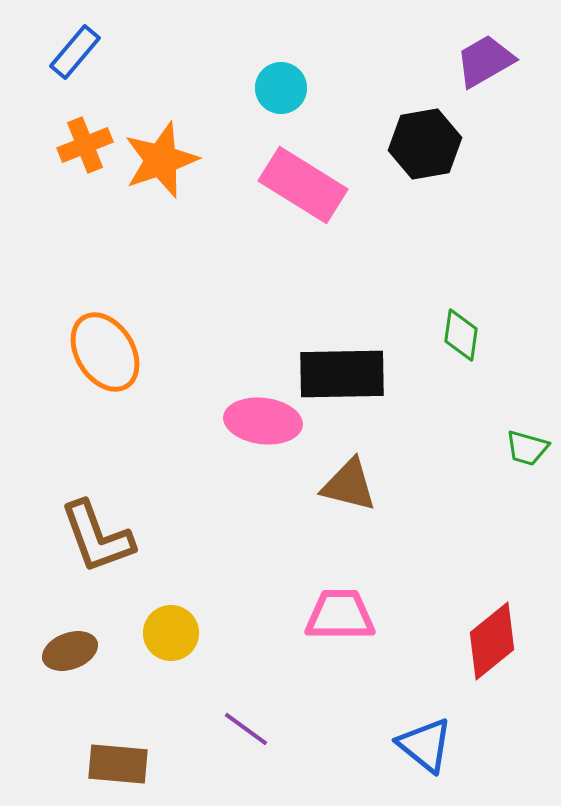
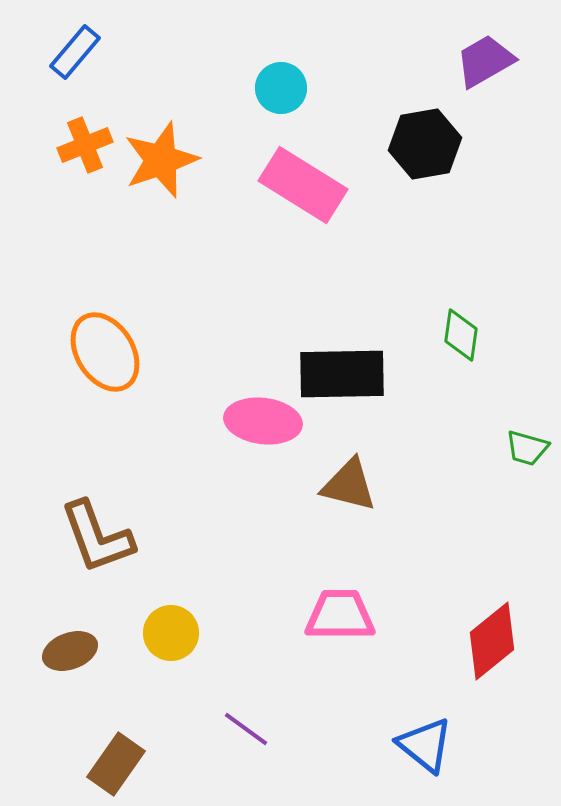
brown rectangle: moved 2 px left; rotated 60 degrees counterclockwise
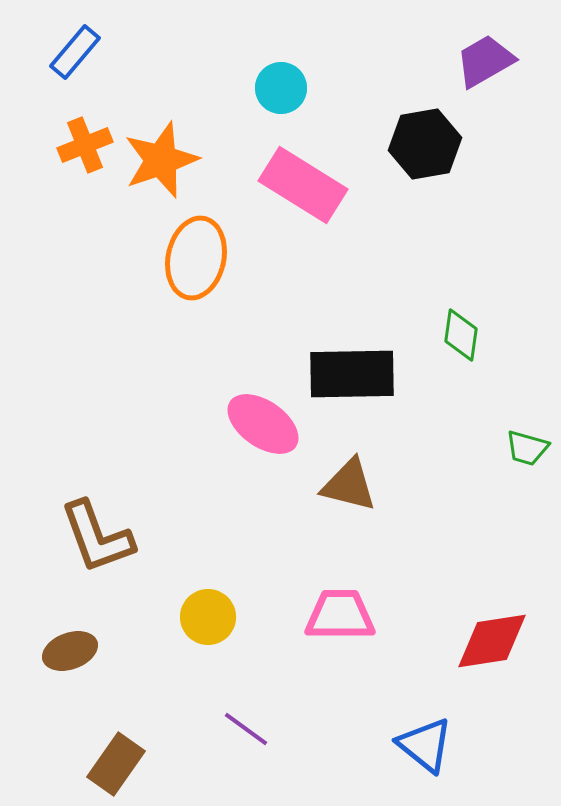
orange ellipse: moved 91 px right, 94 px up; rotated 44 degrees clockwise
black rectangle: moved 10 px right
pink ellipse: moved 3 px down; rotated 28 degrees clockwise
yellow circle: moved 37 px right, 16 px up
red diamond: rotated 30 degrees clockwise
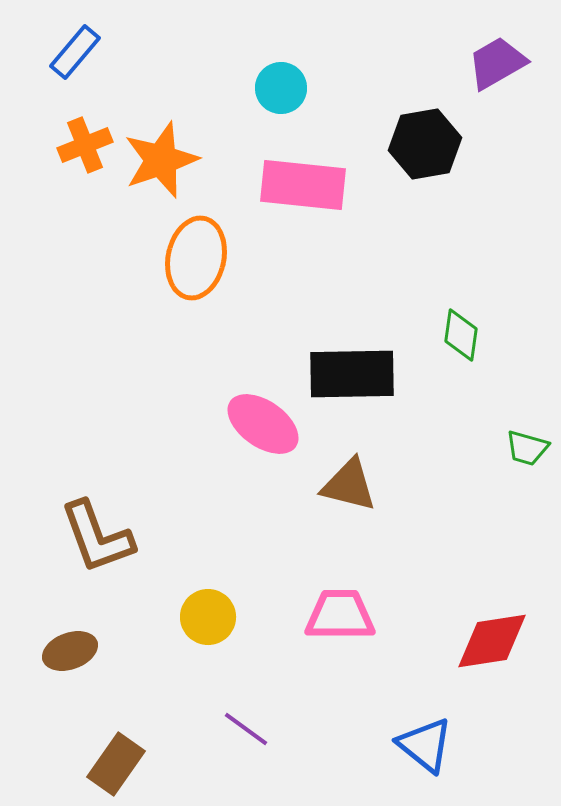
purple trapezoid: moved 12 px right, 2 px down
pink rectangle: rotated 26 degrees counterclockwise
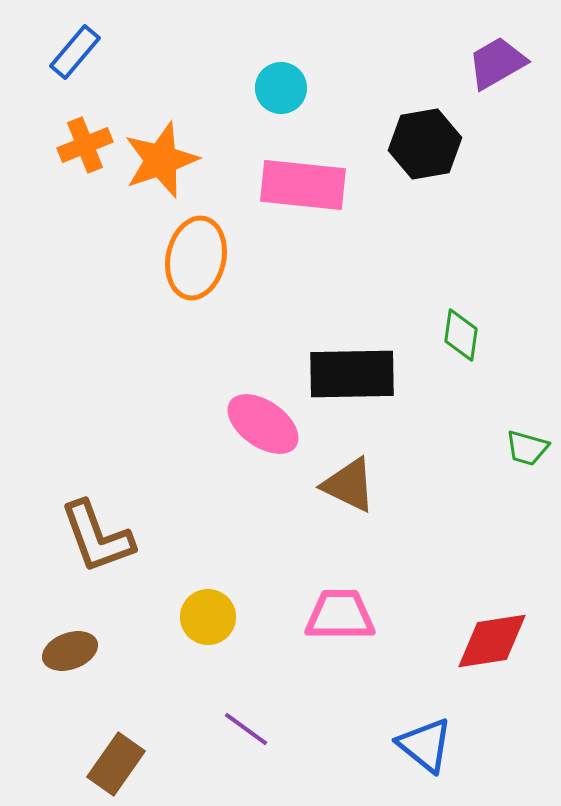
brown triangle: rotated 12 degrees clockwise
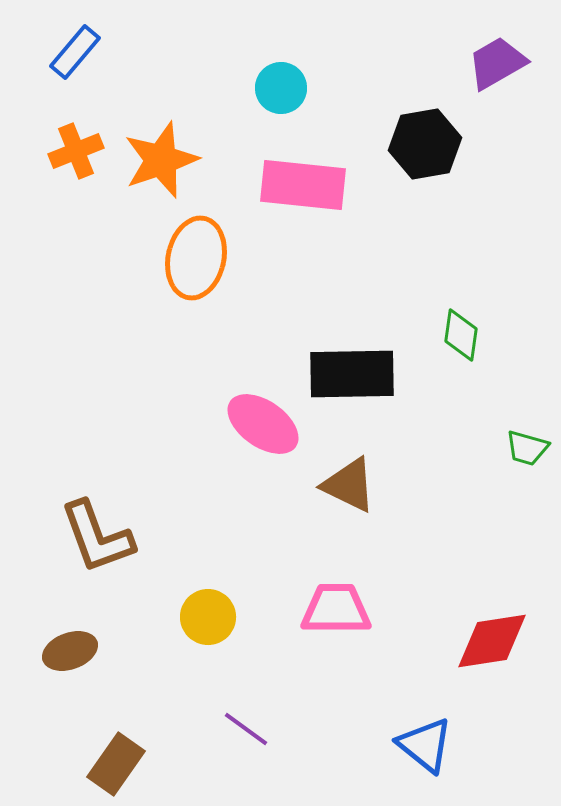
orange cross: moved 9 px left, 6 px down
pink trapezoid: moved 4 px left, 6 px up
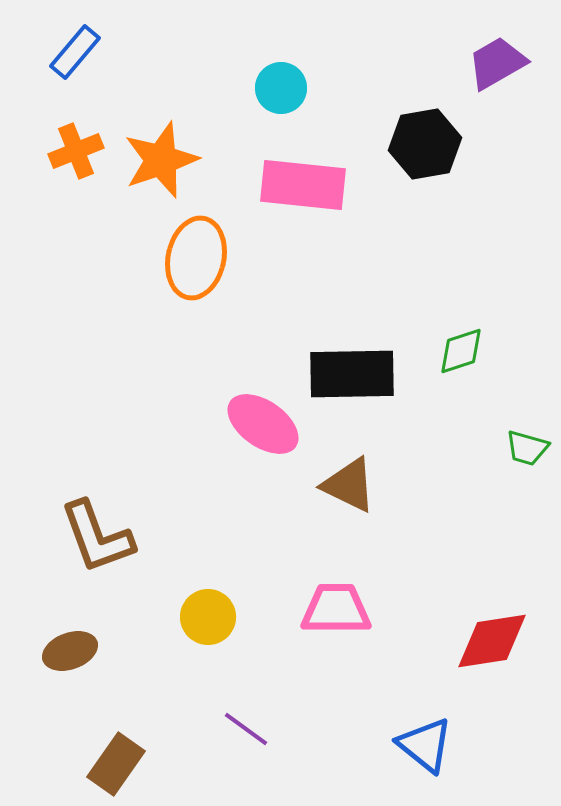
green diamond: moved 16 px down; rotated 64 degrees clockwise
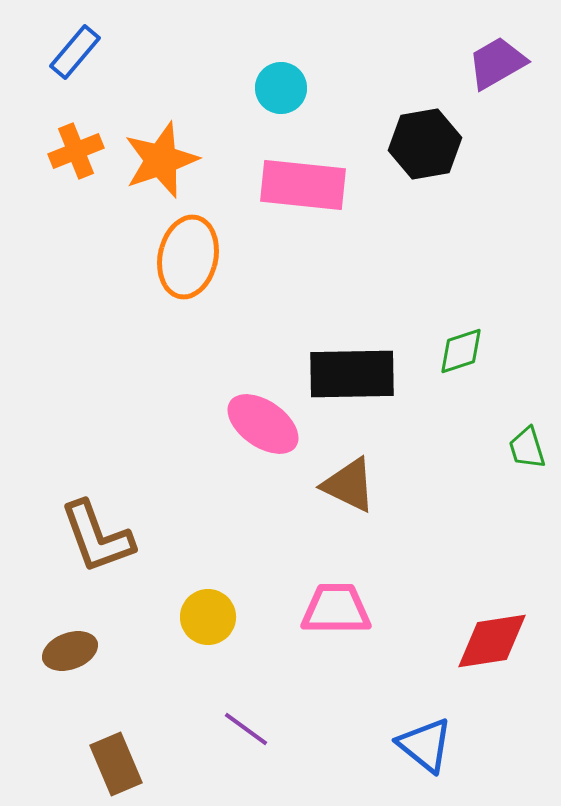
orange ellipse: moved 8 px left, 1 px up
green trapezoid: rotated 57 degrees clockwise
brown rectangle: rotated 58 degrees counterclockwise
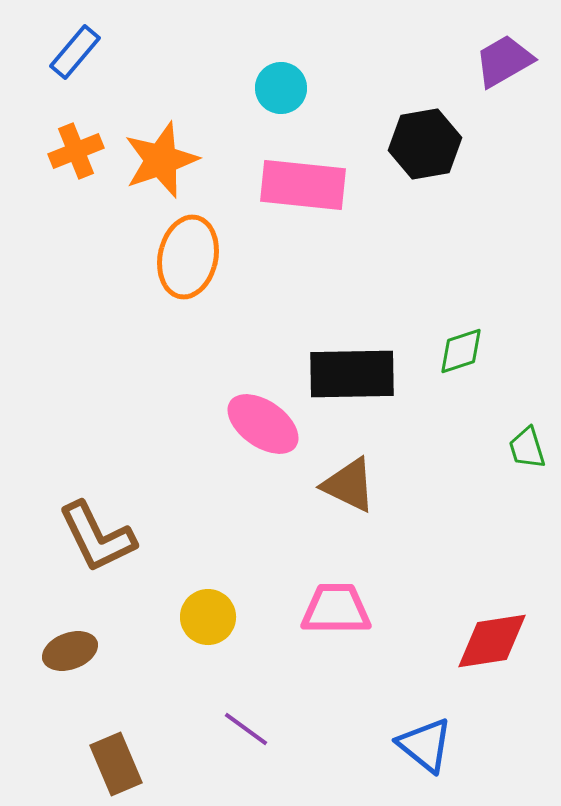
purple trapezoid: moved 7 px right, 2 px up
brown L-shape: rotated 6 degrees counterclockwise
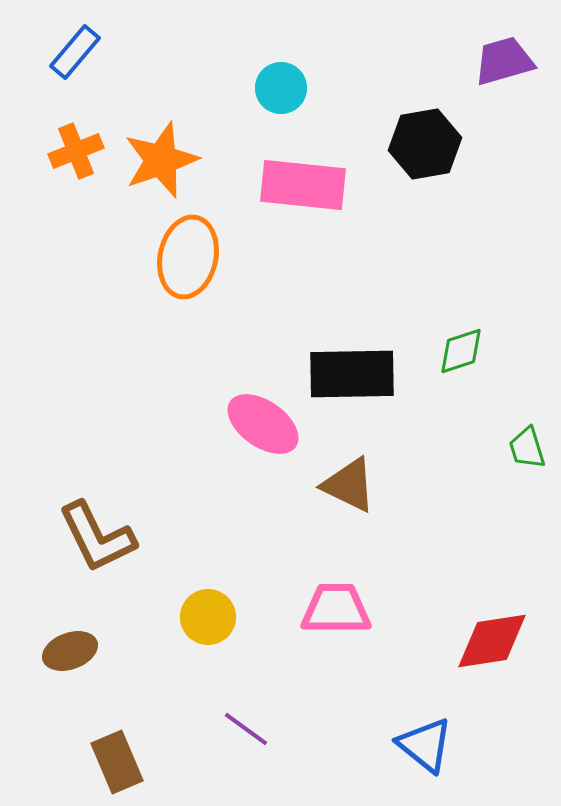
purple trapezoid: rotated 14 degrees clockwise
brown rectangle: moved 1 px right, 2 px up
